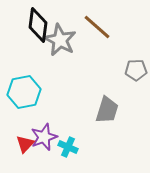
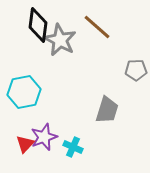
cyan cross: moved 5 px right
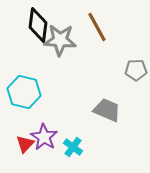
brown line: rotated 20 degrees clockwise
gray star: rotated 24 degrees counterclockwise
cyan hexagon: rotated 24 degrees clockwise
gray trapezoid: rotated 84 degrees counterclockwise
purple star: rotated 20 degrees counterclockwise
cyan cross: rotated 12 degrees clockwise
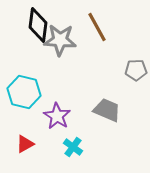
purple star: moved 13 px right, 21 px up
red triangle: rotated 18 degrees clockwise
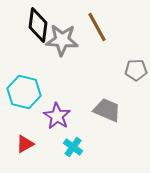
gray star: moved 2 px right
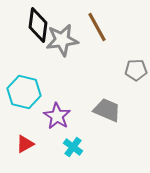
gray star: rotated 12 degrees counterclockwise
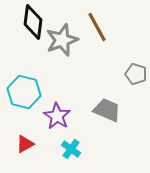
black diamond: moved 5 px left, 3 px up
gray star: rotated 12 degrees counterclockwise
gray pentagon: moved 4 px down; rotated 20 degrees clockwise
cyan cross: moved 2 px left, 2 px down
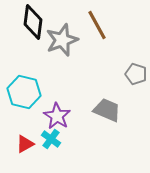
brown line: moved 2 px up
cyan cross: moved 20 px left, 10 px up
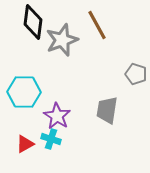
cyan hexagon: rotated 12 degrees counterclockwise
gray trapezoid: rotated 104 degrees counterclockwise
cyan cross: rotated 18 degrees counterclockwise
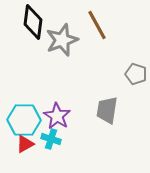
cyan hexagon: moved 28 px down
